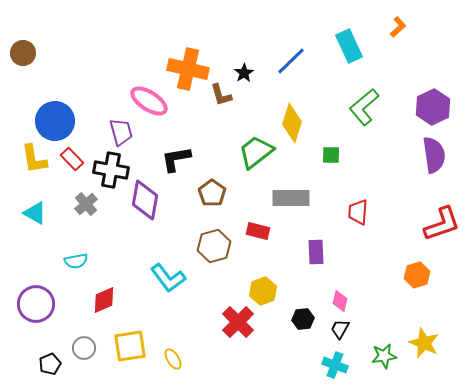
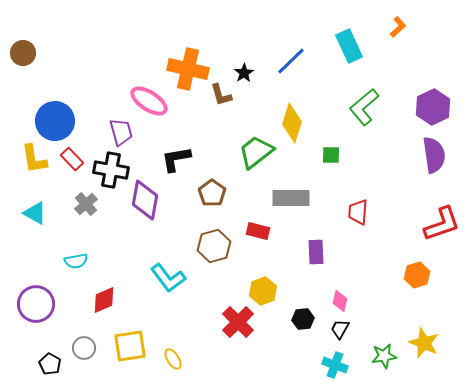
black pentagon at (50, 364): rotated 20 degrees counterclockwise
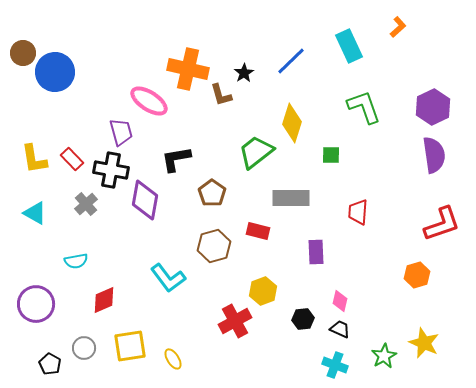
green L-shape at (364, 107): rotated 111 degrees clockwise
blue circle at (55, 121): moved 49 px up
red cross at (238, 322): moved 3 px left, 1 px up; rotated 16 degrees clockwise
black trapezoid at (340, 329): rotated 85 degrees clockwise
green star at (384, 356): rotated 20 degrees counterclockwise
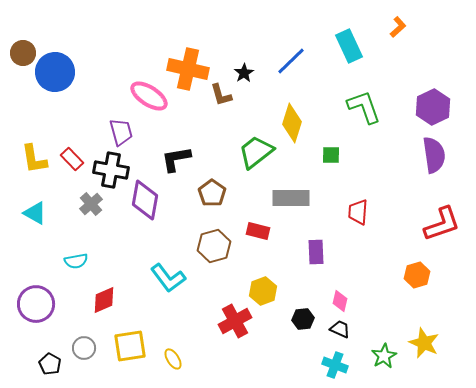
pink ellipse at (149, 101): moved 5 px up
gray cross at (86, 204): moved 5 px right
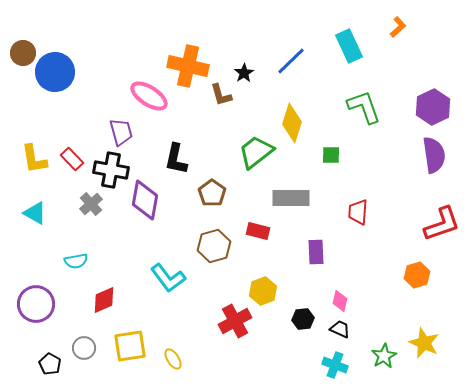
orange cross at (188, 69): moved 3 px up
black L-shape at (176, 159): rotated 68 degrees counterclockwise
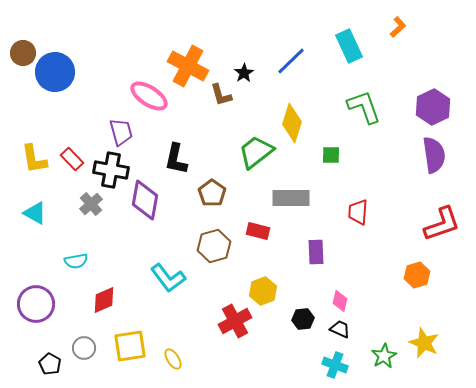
orange cross at (188, 66): rotated 15 degrees clockwise
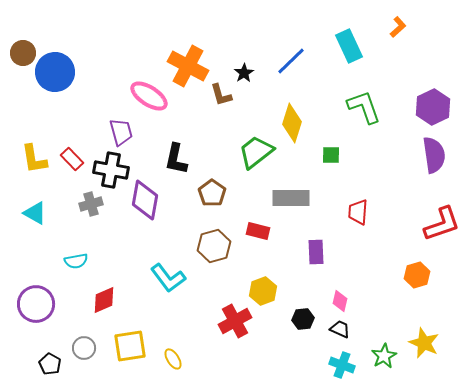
gray cross at (91, 204): rotated 25 degrees clockwise
cyan cross at (335, 365): moved 7 px right
